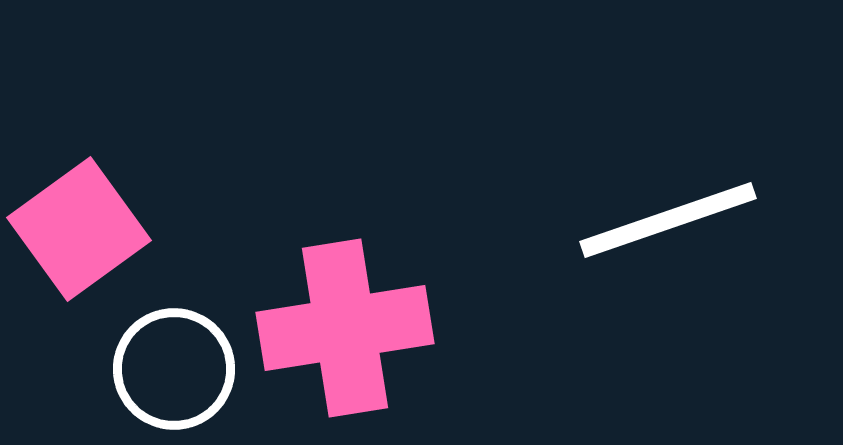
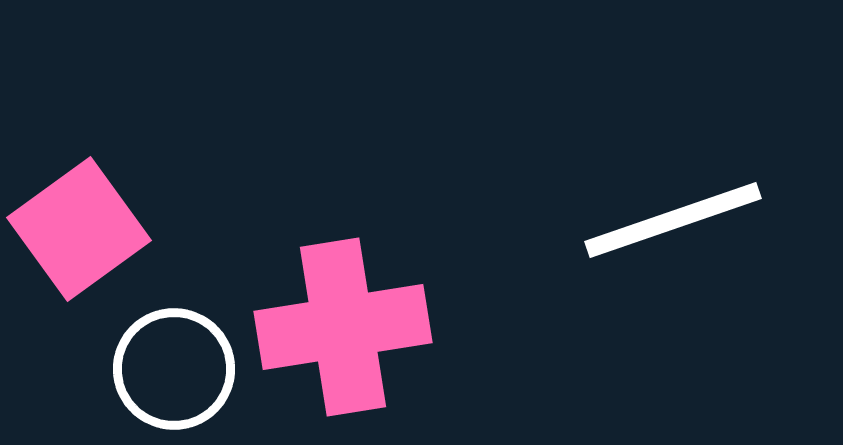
white line: moved 5 px right
pink cross: moved 2 px left, 1 px up
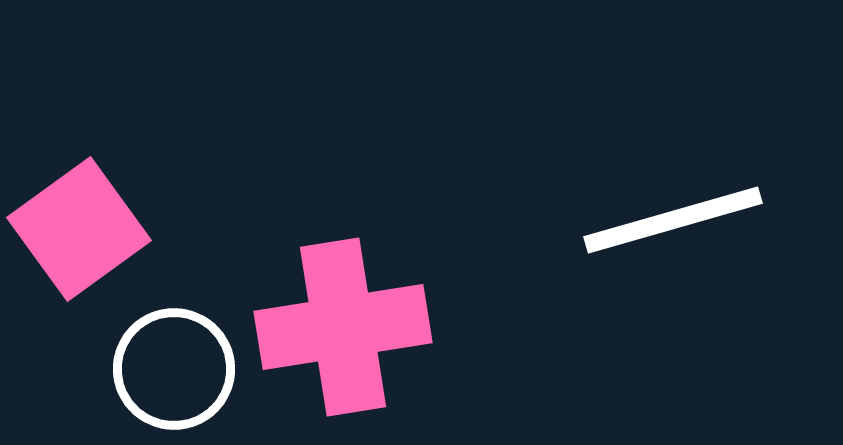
white line: rotated 3 degrees clockwise
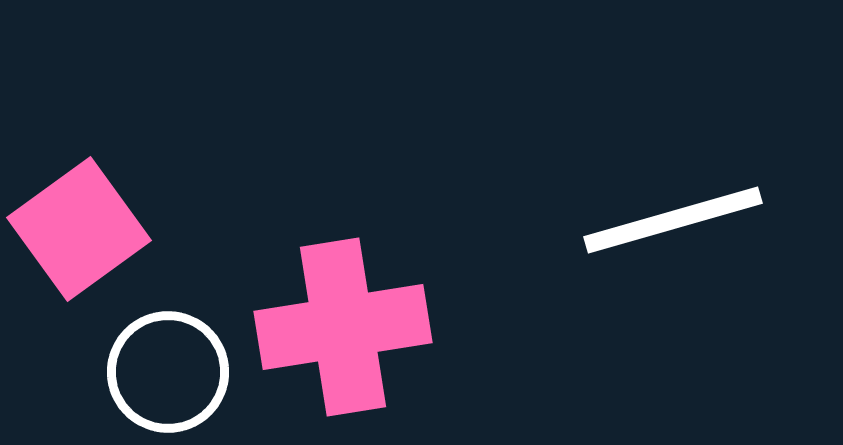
white circle: moved 6 px left, 3 px down
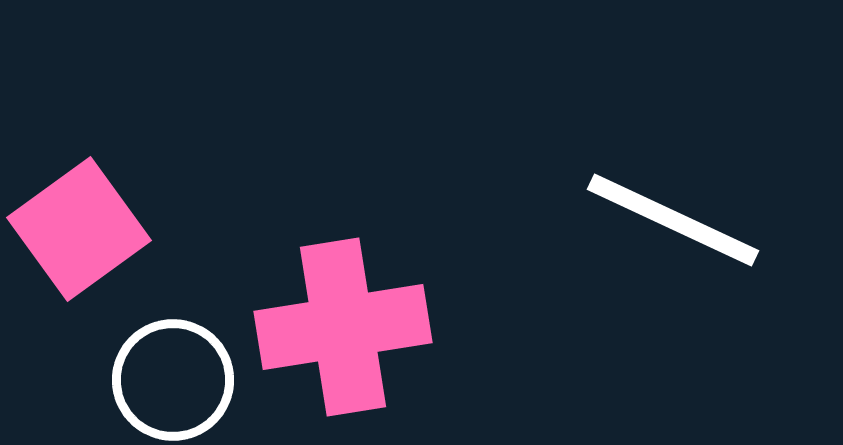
white line: rotated 41 degrees clockwise
white circle: moved 5 px right, 8 px down
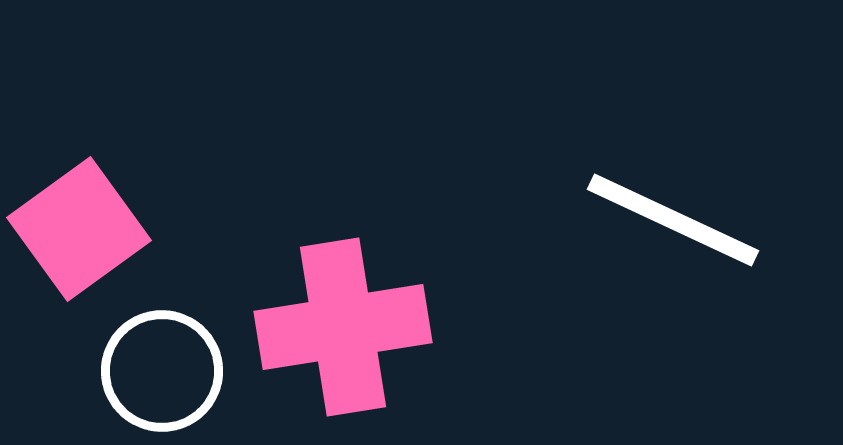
white circle: moved 11 px left, 9 px up
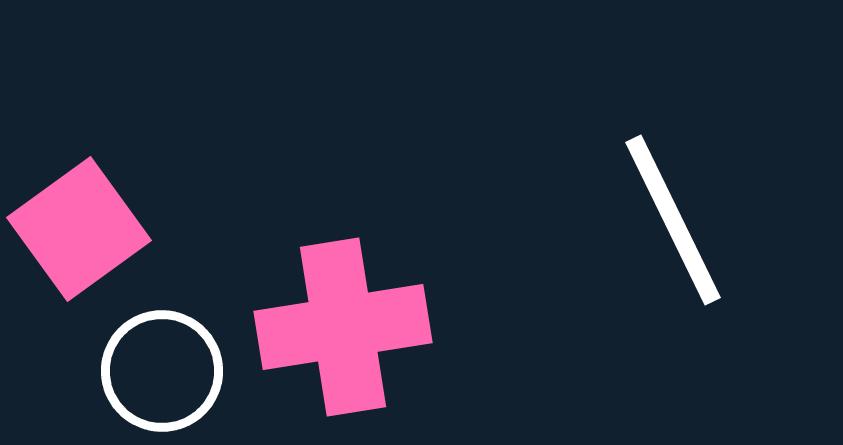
white line: rotated 39 degrees clockwise
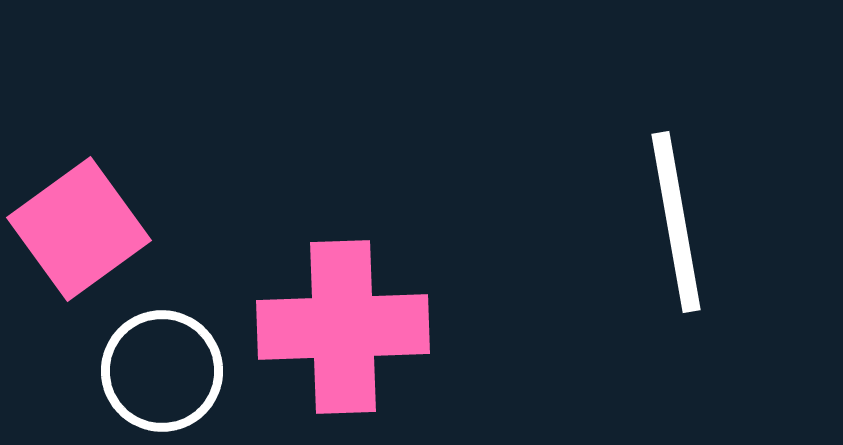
white line: moved 3 px right, 2 px down; rotated 16 degrees clockwise
pink cross: rotated 7 degrees clockwise
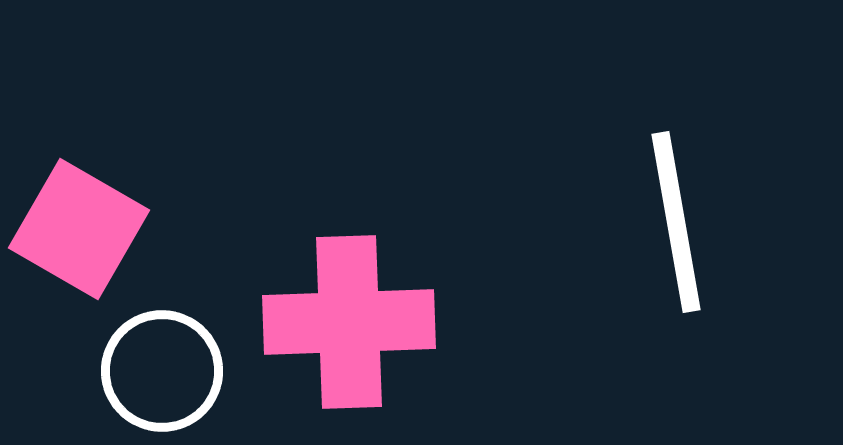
pink square: rotated 24 degrees counterclockwise
pink cross: moved 6 px right, 5 px up
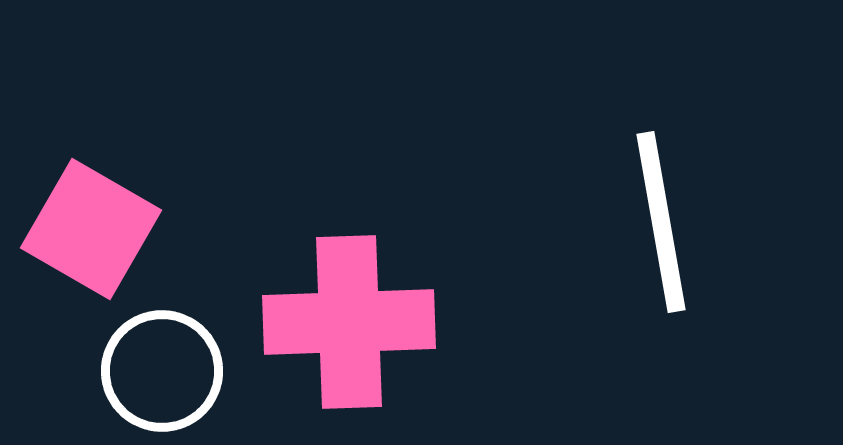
white line: moved 15 px left
pink square: moved 12 px right
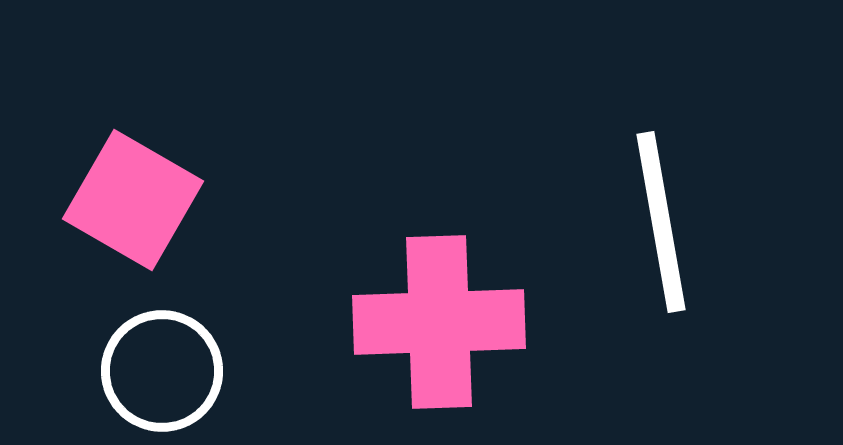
pink square: moved 42 px right, 29 px up
pink cross: moved 90 px right
